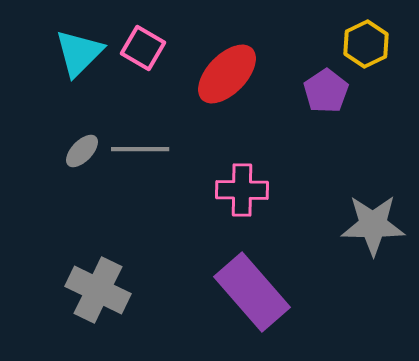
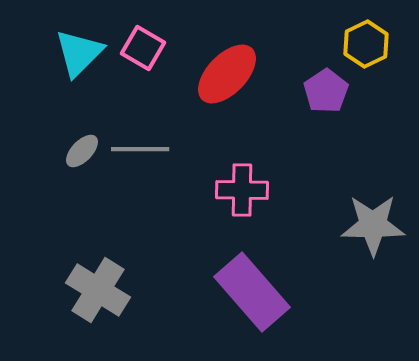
gray cross: rotated 6 degrees clockwise
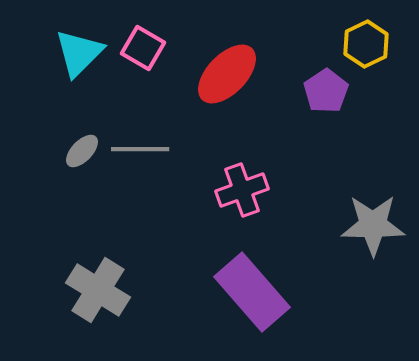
pink cross: rotated 21 degrees counterclockwise
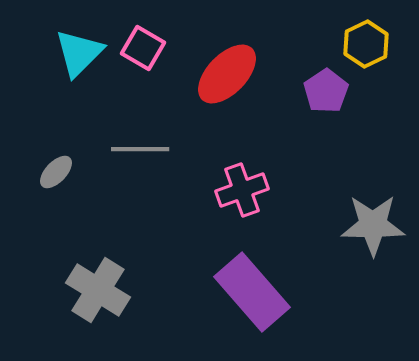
gray ellipse: moved 26 px left, 21 px down
